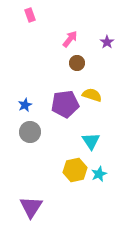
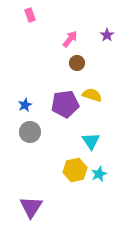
purple star: moved 7 px up
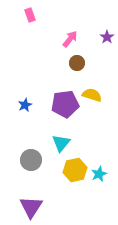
purple star: moved 2 px down
gray circle: moved 1 px right, 28 px down
cyan triangle: moved 30 px left, 2 px down; rotated 12 degrees clockwise
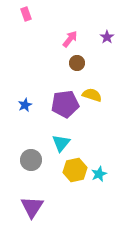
pink rectangle: moved 4 px left, 1 px up
purple triangle: moved 1 px right
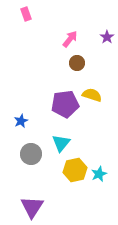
blue star: moved 4 px left, 16 px down
gray circle: moved 6 px up
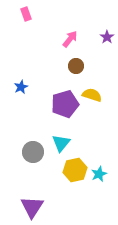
brown circle: moved 1 px left, 3 px down
purple pentagon: rotated 8 degrees counterclockwise
blue star: moved 34 px up
gray circle: moved 2 px right, 2 px up
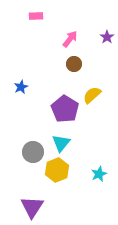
pink rectangle: moved 10 px right, 2 px down; rotated 72 degrees counterclockwise
brown circle: moved 2 px left, 2 px up
yellow semicircle: rotated 60 degrees counterclockwise
purple pentagon: moved 5 px down; rotated 24 degrees counterclockwise
yellow hexagon: moved 18 px left; rotated 10 degrees counterclockwise
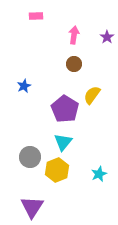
pink arrow: moved 4 px right, 4 px up; rotated 30 degrees counterclockwise
blue star: moved 3 px right, 1 px up
yellow semicircle: rotated 12 degrees counterclockwise
cyan triangle: moved 2 px right, 1 px up
gray circle: moved 3 px left, 5 px down
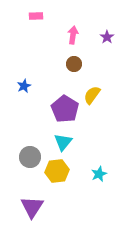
pink arrow: moved 1 px left
yellow hexagon: moved 1 px down; rotated 15 degrees clockwise
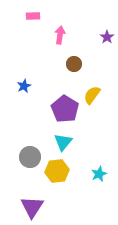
pink rectangle: moved 3 px left
pink arrow: moved 13 px left
